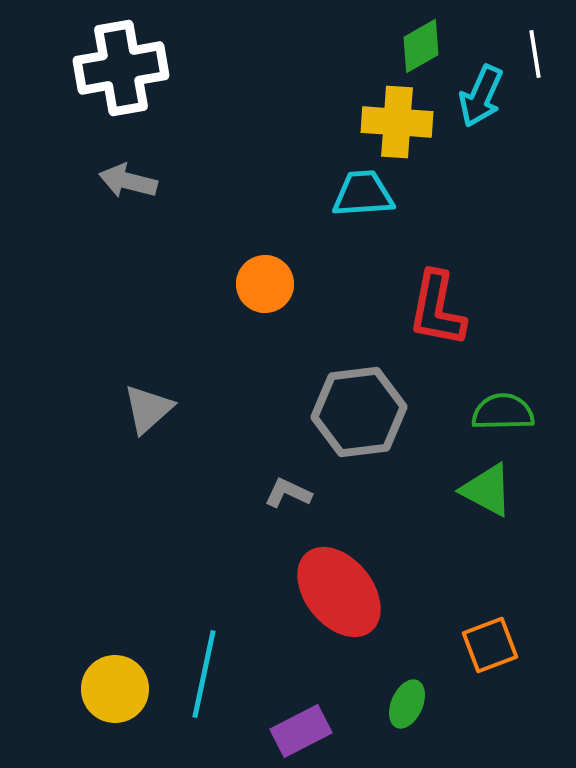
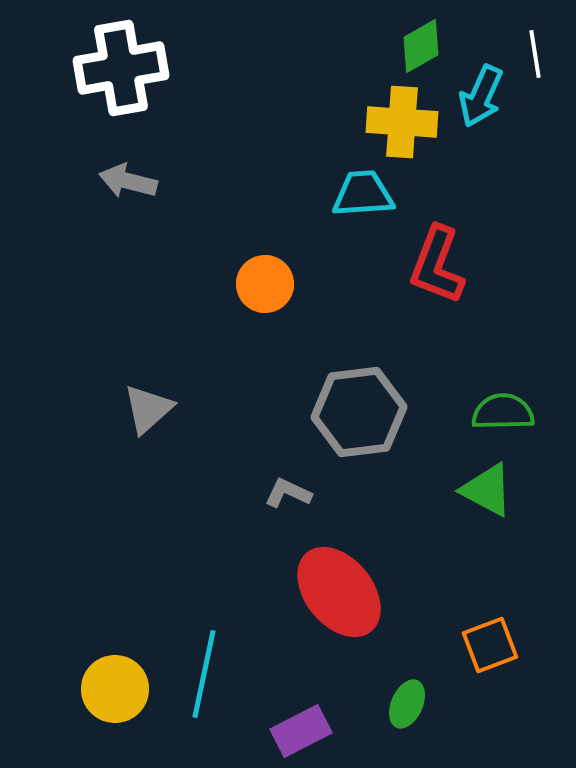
yellow cross: moved 5 px right
red L-shape: moved 44 px up; rotated 10 degrees clockwise
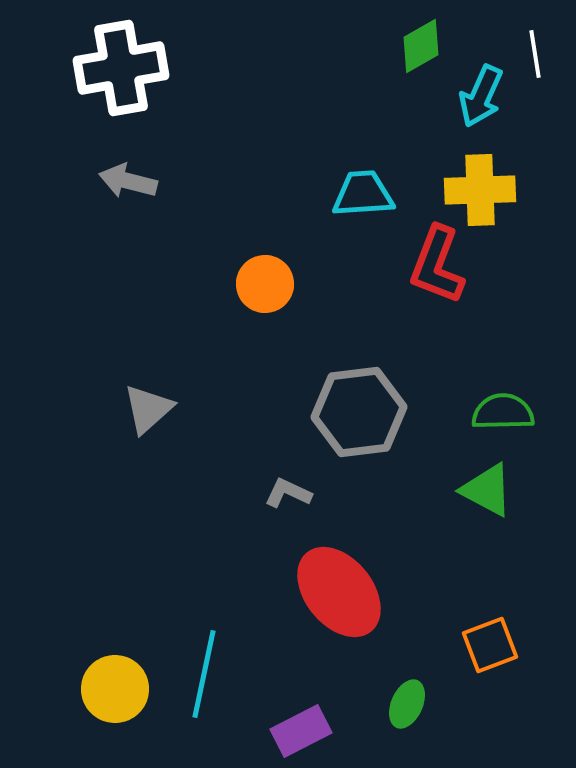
yellow cross: moved 78 px right, 68 px down; rotated 6 degrees counterclockwise
